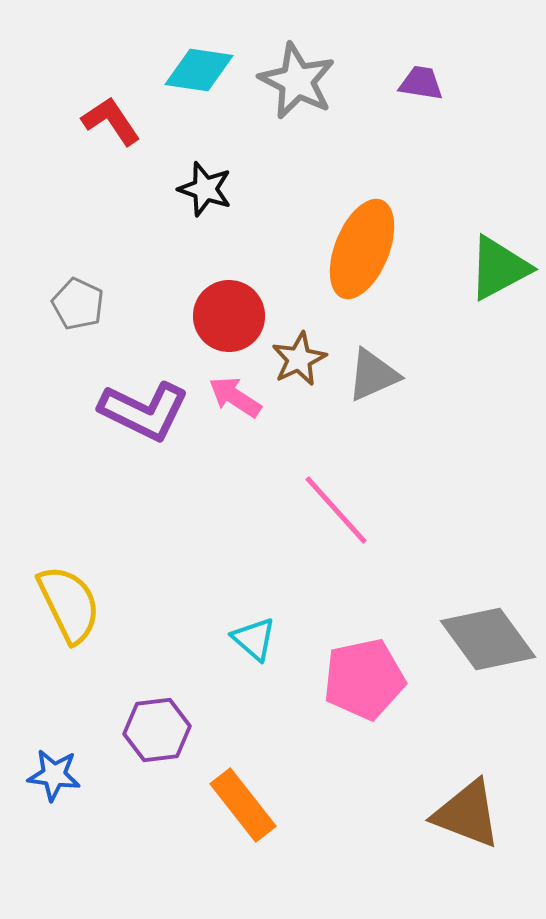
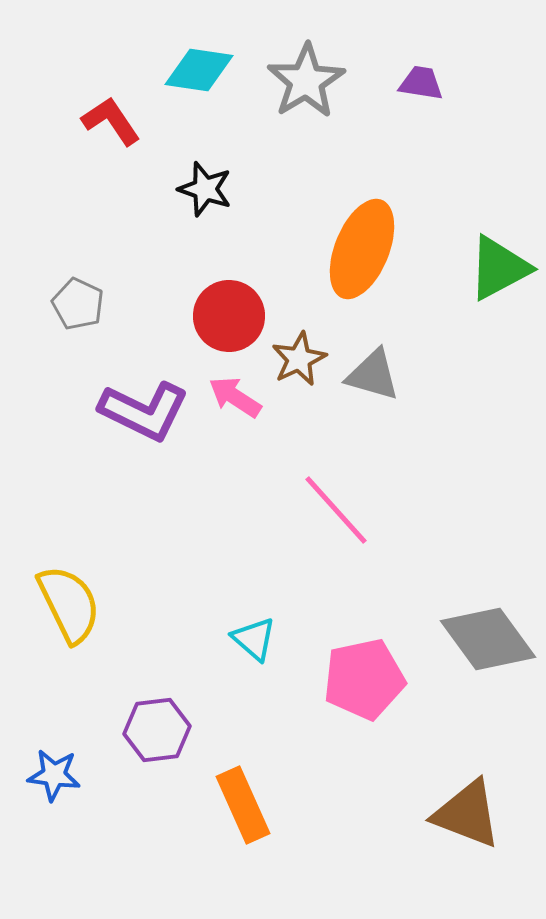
gray star: moved 9 px right; rotated 14 degrees clockwise
gray triangle: rotated 40 degrees clockwise
orange rectangle: rotated 14 degrees clockwise
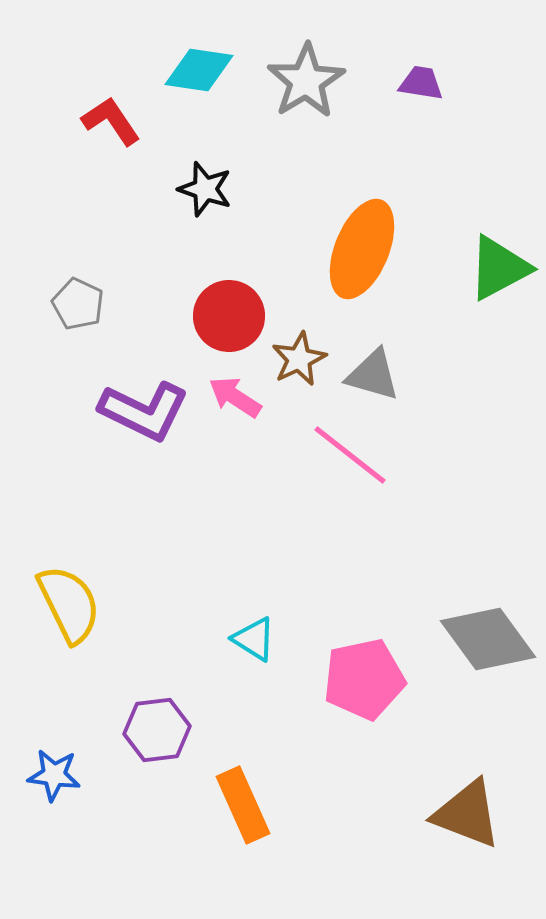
pink line: moved 14 px right, 55 px up; rotated 10 degrees counterclockwise
cyan triangle: rotated 9 degrees counterclockwise
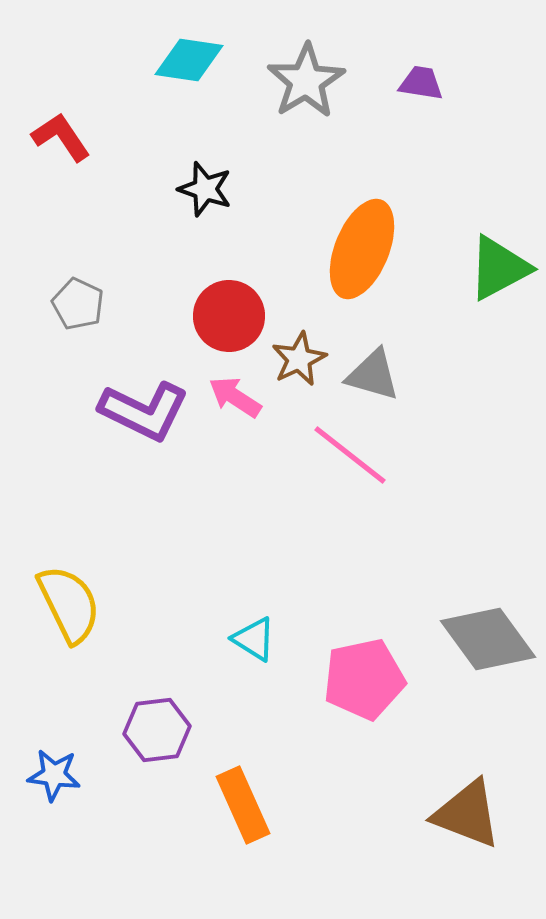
cyan diamond: moved 10 px left, 10 px up
red L-shape: moved 50 px left, 16 px down
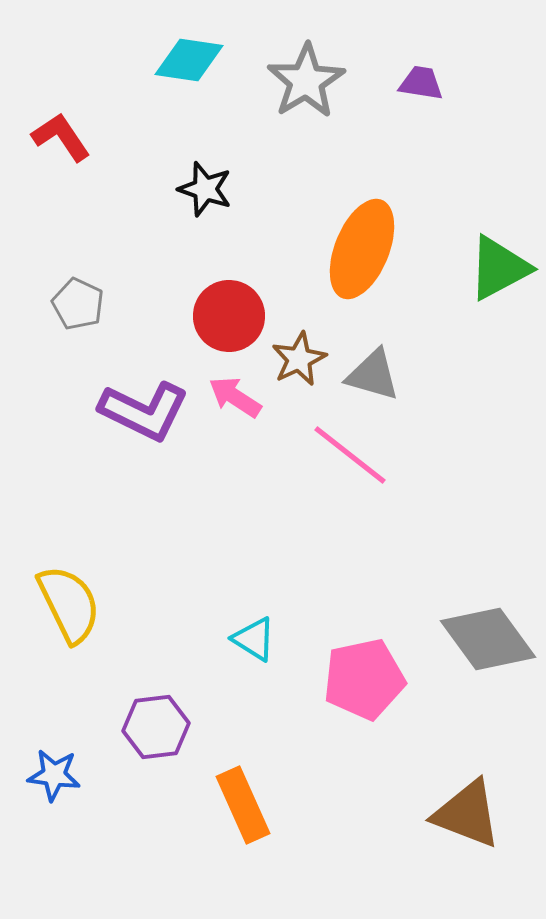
purple hexagon: moved 1 px left, 3 px up
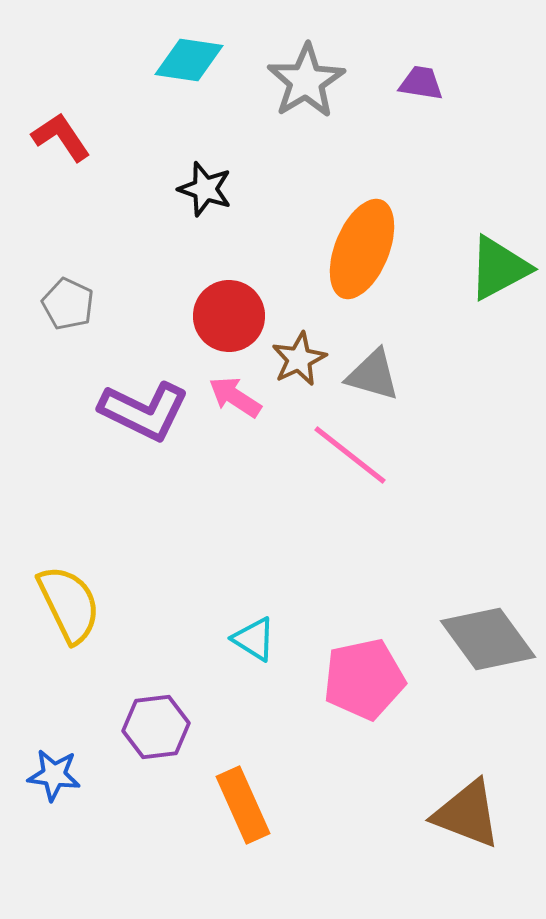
gray pentagon: moved 10 px left
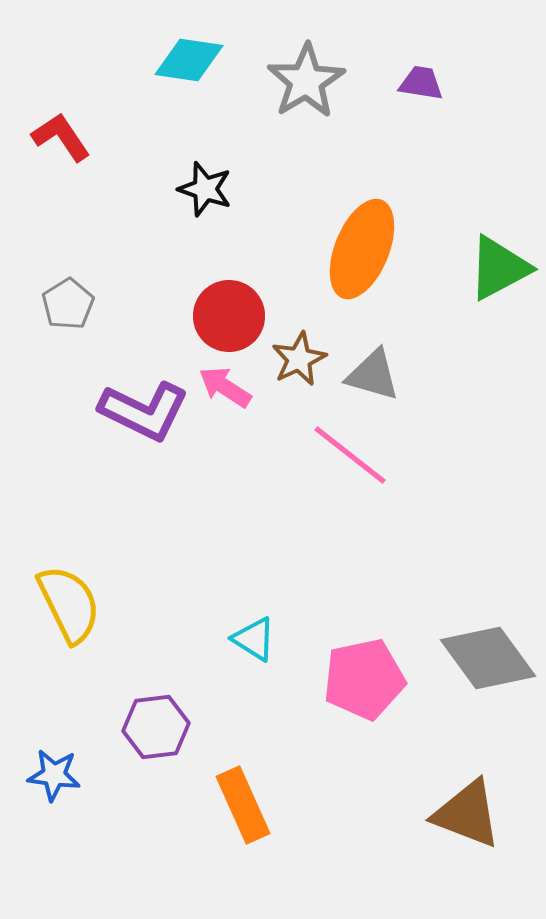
gray pentagon: rotated 15 degrees clockwise
pink arrow: moved 10 px left, 10 px up
gray diamond: moved 19 px down
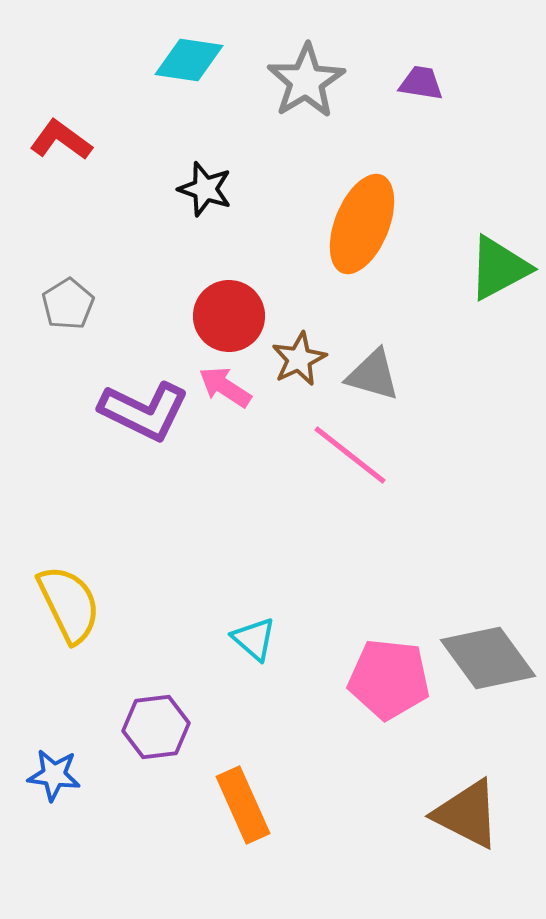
red L-shape: moved 3 px down; rotated 20 degrees counterclockwise
orange ellipse: moved 25 px up
cyan triangle: rotated 9 degrees clockwise
pink pentagon: moved 25 px right; rotated 18 degrees clockwise
brown triangle: rotated 6 degrees clockwise
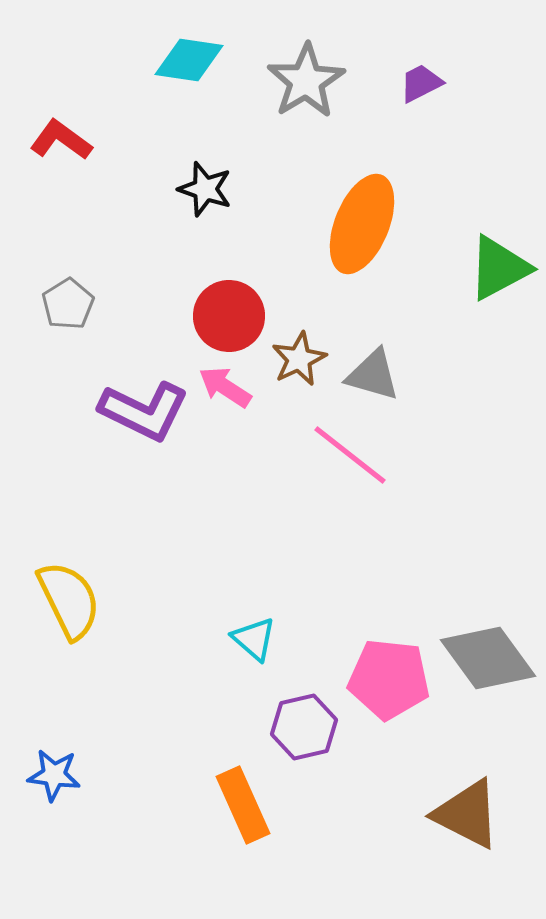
purple trapezoid: rotated 36 degrees counterclockwise
yellow semicircle: moved 4 px up
purple hexagon: moved 148 px right; rotated 6 degrees counterclockwise
